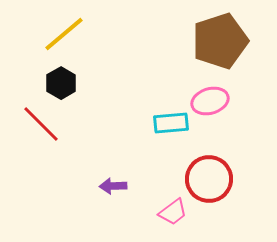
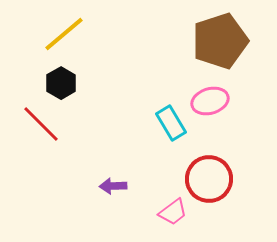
cyan rectangle: rotated 64 degrees clockwise
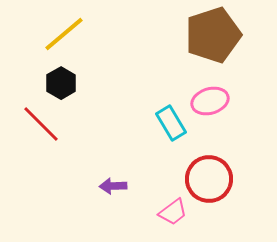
brown pentagon: moved 7 px left, 6 px up
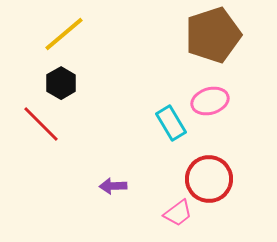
pink trapezoid: moved 5 px right, 1 px down
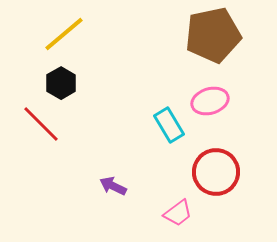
brown pentagon: rotated 6 degrees clockwise
cyan rectangle: moved 2 px left, 2 px down
red circle: moved 7 px right, 7 px up
purple arrow: rotated 28 degrees clockwise
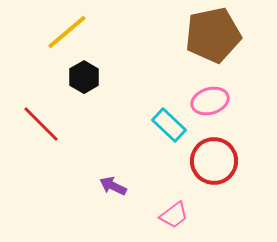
yellow line: moved 3 px right, 2 px up
black hexagon: moved 23 px right, 6 px up
cyan rectangle: rotated 16 degrees counterclockwise
red circle: moved 2 px left, 11 px up
pink trapezoid: moved 4 px left, 2 px down
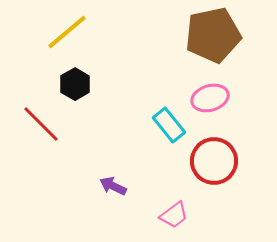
black hexagon: moved 9 px left, 7 px down
pink ellipse: moved 3 px up
cyan rectangle: rotated 8 degrees clockwise
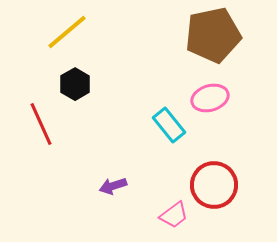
red line: rotated 21 degrees clockwise
red circle: moved 24 px down
purple arrow: rotated 44 degrees counterclockwise
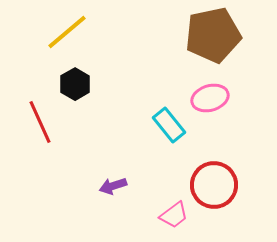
red line: moved 1 px left, 2 px up
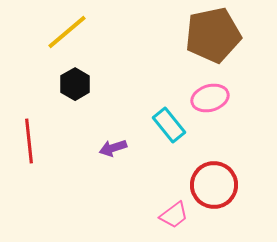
red line: moved 11 px left, 19 px down; rotated 18 degrees clockwise
purple arrow: moved 38 px up
